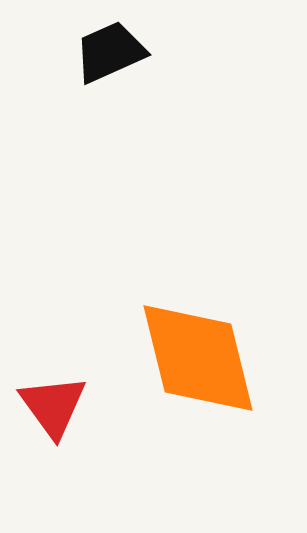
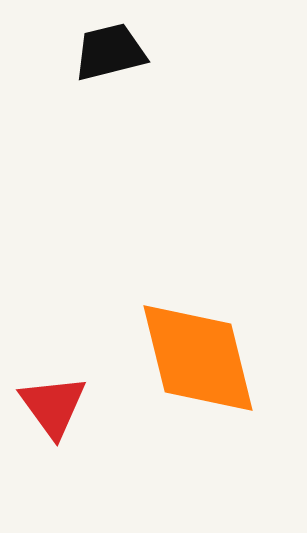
black trapezoid: rotated 10 degrees clockwise
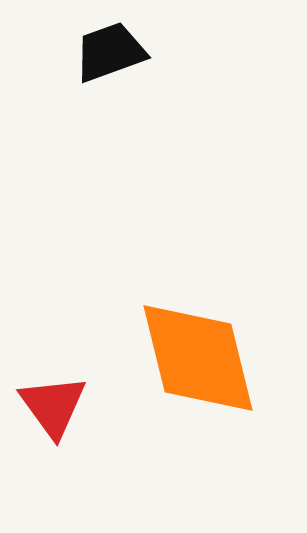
black trapezoid: rotated 6 degrees counterclockwise
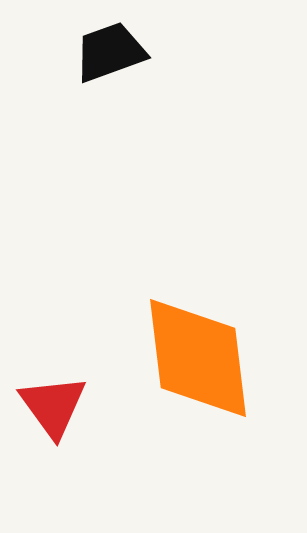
orange diamond: rotated 7 degrees clockwise
